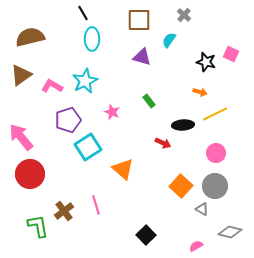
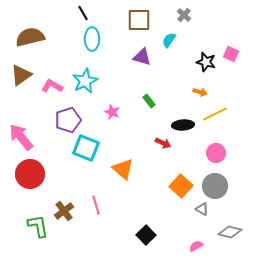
cyan square: moved 2 px left, 1 px down; rotated 36 degrees counterclockwise
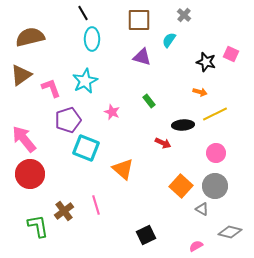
pink L-shape: moved 1 px left, 2 px down; rotated 40 degrees clockwise
pink arrow: moved 3 px right, 2 px down
black square: rotated 18 degrees clockwise
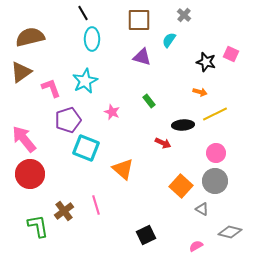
brown triangle: moved 3 px up
gray circle: moved 5 px up
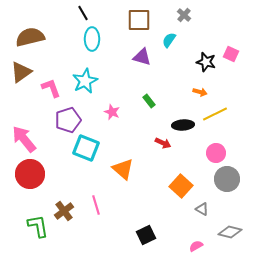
gray circle: moved 12 px right, 2 px up
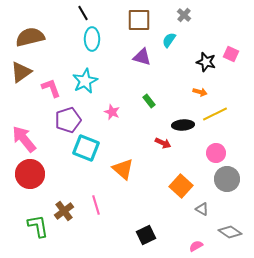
gray diamond: rotated 20 degrees clockwise
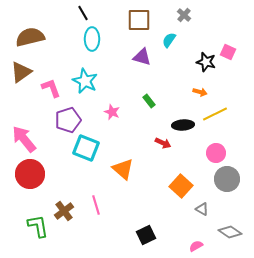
pink square: moved 3 px left, 2 px up
cyan star: rotated 20 degrees counterclockwise
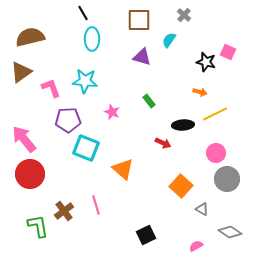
cyan star: rotated 20 degrees counterclockwise
purple pentagon: rotated 15 degrees clockwise
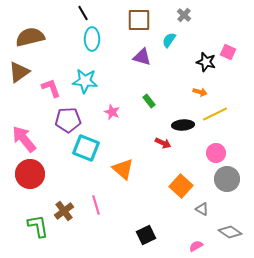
brown triangle: moved 2 px left
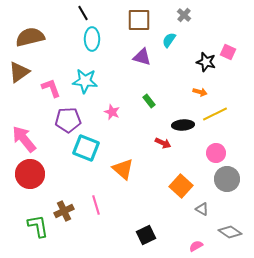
brown cross: rotated 12 degrees clockwise
